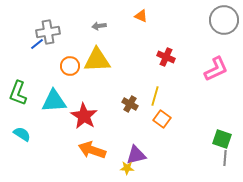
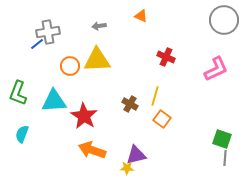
cyan semicircle: rotated 102 degrees counterclockwise
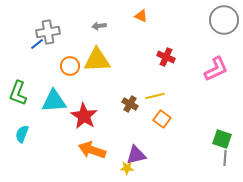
yellow line: rotated 60 degrees clockwise
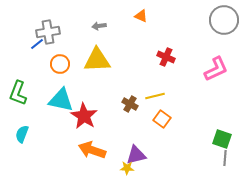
orange circle: moved 10 px left, 2 px up
cyan triangle: moved 7 px right, 1 px up; rotated 16 degrees clockwise
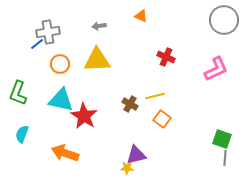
orange arrow: moved 27 px left, 3 px down
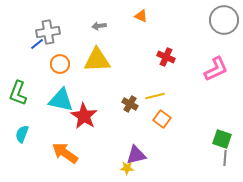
orange arrow: rotated 16 degrees clockwise
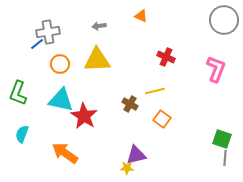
pink L-shape: rotated 44 degrees counterclockwise
yellow line: moved 5 px up
